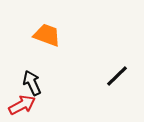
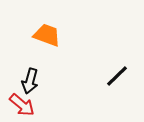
black arrow: moved 2 px left, 2 px up; rotated 140 degrees counterclockwise
red arrow: rotated 68 degrees clockwise
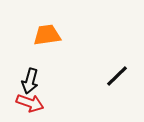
orange trapezoid: rotated 28 degrees counterclockwise
red arrow: moved 8 px right, 2 px up; rotated 20 degrees counterclockwise
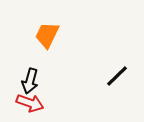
orange trapezoid: rotated 56 degrees counterclockwise
